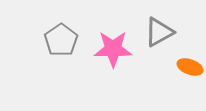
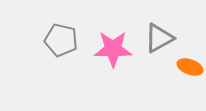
gray triangle: moved 6 px down
gray pentagon: rotated 24 degrees counterclockwise
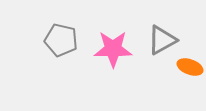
gray triangle: moved 3 px right, 2 px down
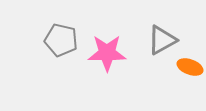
pink star: moved 6 px left, 4 px down
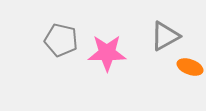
gray triangle: moved 3 px right, 4 px up
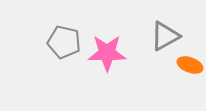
gray pentagon: moved 3 px right, 2 px down
orange ellipse: moved 2 px up
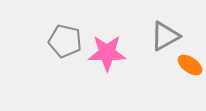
gray pentagon: moved 1 px right, 1 px up
orange ellipse: rotated 15 degrees clockwise
